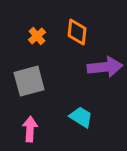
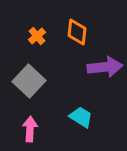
gray square: rotated 32 degrees counterclockwise
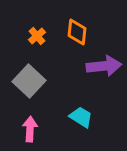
purple arrow: moved 1 px left, 1 px up
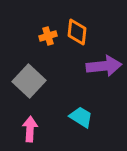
orange cross: moved 11 px right; rotated 24 degrees clockwise
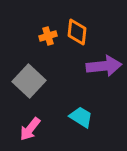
pink arrow: rotated 145 degrees counterclockwise
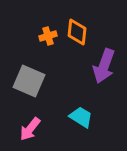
purple arrow: rotated 116 degrees clockwise
gray square: rotated 20 degrees counterclockwise
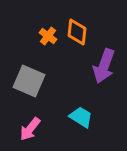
orange cross: rotated 36 degrees counterclockwise
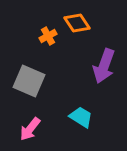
orange diamond: moved 9 px up; rotated 40 degrees counterclockwise
orange cross: rotated 24 degrees clockwise
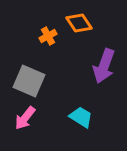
orange diamond: moved 2 px right
pink arrow: moved 5 px left, 11 px up
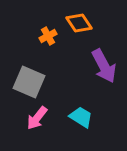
purple arrow: rotated 48 degrees counterclockwise
gray square: moved 1 px down
pink arrow: moved 12 px right
